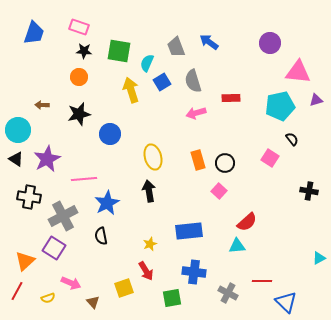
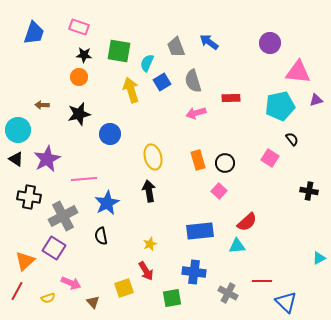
black star at (84, 51): moved 4 px down
blue rectangle at (189, 231): moved 11 px right
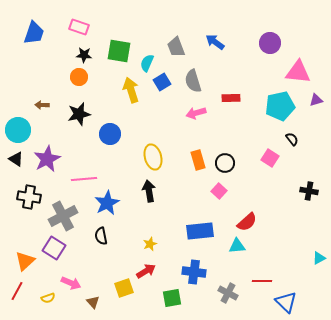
blue arrow at (209, 42): moved 6 px right
red arrow at (146, 271): rotated 90 degrees counterclockwise
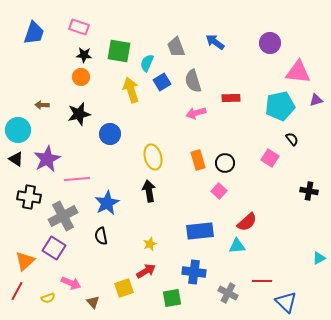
orange circle at (79, 77): moved 2 px right
pink line at (84, 179): moved 7 px left
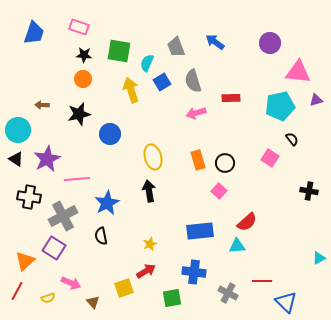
orange circle at (81, 77): moved 2 px right, 2 px down
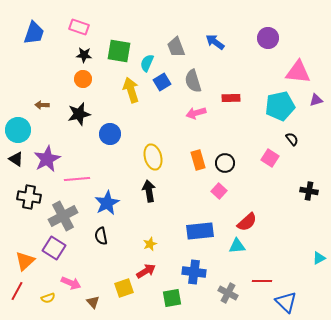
purple circle at (270, 43): moved 2 px left, 5 px up
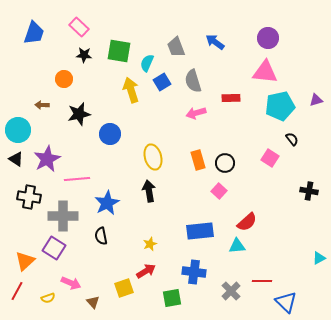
pink rectangle at (79, 27): rotated 24 degrees clockwise
pink triangle at (298, 72): moved 33 px left
orange circle at (83, 79): moved 19 px left
gray cross at (63, 216): rotated 28 degrees clockwise
gray cross at (228, 293): moved 3 px right, 2 px up; rotated 18 degrees clockwise
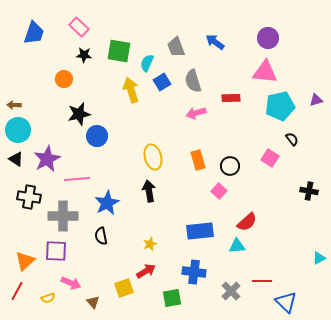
brown arrow at (42, 105): moved 28 px left
blue circle at (110, 134): moved 13 px left, 2 px down
black circle at (225, 163): moved 5 px right, 3 px down
purple square at (54, 248): moved 2 px right, 3 px down; rotated 30 degrees counterclockwise
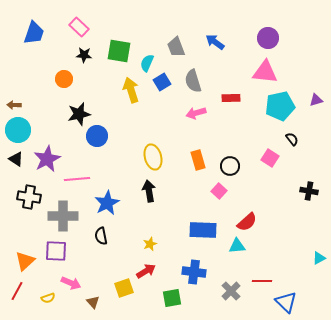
blue rectangle at (200, 231): moved 3 px right, 1 px up; rotated 8 degrees clockwise
